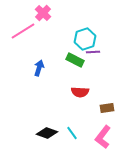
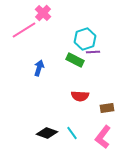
pink line: moved 1 px right, 1 px up
red semicircle: moved 4 px down
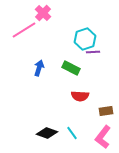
green rectangle: moved 4 px left, 8 px down
brown rectangle: moved 1 px left, 3 px down
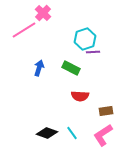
pink L-shape: moved 2 px up; rotated 20 degrees clockwise
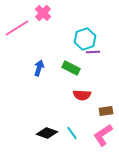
pink line: moved 7 px left, 2 px up
red semicircle: moved 2 px right, 1 px up
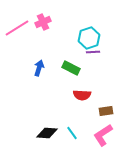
pink cross: moved 9 px down; rotated 21 degrees clockwise
cyan hexagon: moved 4 px right, 1 px up
black diamond: rotated 15 degrees counterclockwise
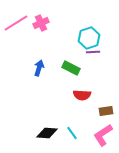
pink cross: moved 2 px left, 1 px down
pink line: moved 1 px left, 5 px up
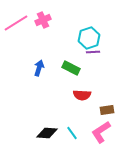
pink cross: moved 2 px right, 3 px up
brown rectangle: moved 1 px right, 1 px up
pink L-shape: moved 2 px left, 3 px up
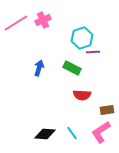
cyan hexagon: moved 7 px left
green rectangle: moved 1 px right
black diamond: moved 2 px left, 1 px down
